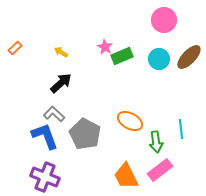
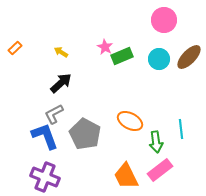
gray L-shape: rotated 70 degrees counterclockwise
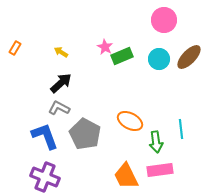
orange rectangle: rotated 16 degrees counterclockwise
gray L-shape: moved 5 px right, 6 px up; rotated 55 degrees clockwise
pink rectangle: rotated 30 degrees clockwise
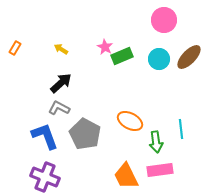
yellow arrow: moved 3 px up
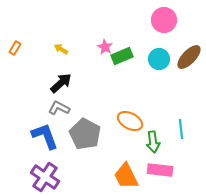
green arrow: moved 3 px left
pink rectangle: rotated 15 degrees clockwise
purple cross: rotated 12 degrees clockwise
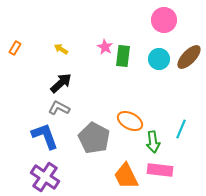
green rectangle: moved 1 px right; rotated 60 degrees counterclockwise
cyan line: rotated 30 degrees clockwise
gray pentagon: moved 9 px right, 4 px down
